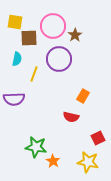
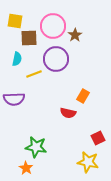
yellow square: moved 1 px up
purple circle: moved 3 px left
yellow line: rotated 49 degrees clockwise
red semicircle: moved 3 px left, 4 px up
orange star: moved 27 px left, 7 px down
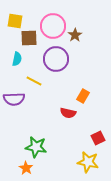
yellow line: moved 7 px down; rotated 49 degrees clockwise
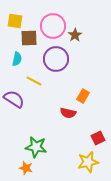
purple semicircle: rotated 145 degrees counterclockwise
yellow star: rotated 25 degrees counterclockwise
orange star: rotated 16 degrees counterclockwise
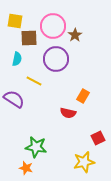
yellow star: moved 4 px left
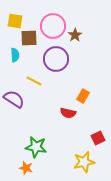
cyan semicircle: moved 2 px left, 4 px up; rotated 16 degrees counterclockwise
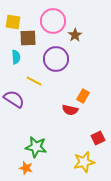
yellow square: moved 2 px left, 1 px down
pink circle: moved 5 px up
brown square: moved 1 px left
cyan semicircle: moved 1 px right, 2 px down
red semicircle: moved 2 px right, 3 px up
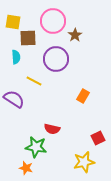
red semicircle: moved 18 px left, 19 px down
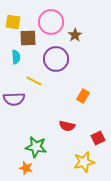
pink circle: moved 2 px left, 1 px down
purple semicircle: rotated 145 degrees clockwise
red semicircle: moved 15 px right, 3 px up
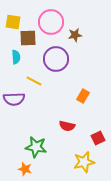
brown star: rotated 24 degrees clockwise
orange star: moved 1 px left, 1 px down
